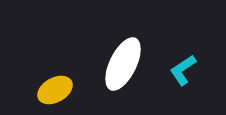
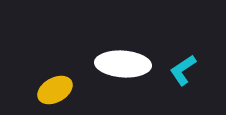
white ellipse: rotated 68 degrees clockwise
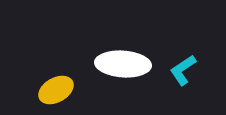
yellow ellipse: moved 1 px right
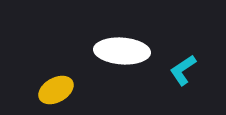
white ellipse: moved 1 px left, 13 px up
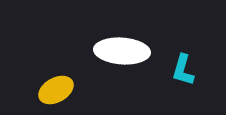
cyan L-shape: rotated 40 degrees counterclockwise
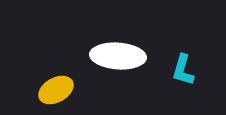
white ellipse: moved 4 px left, 5 px down
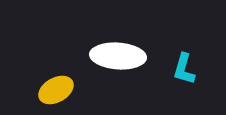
cyan L-shape: moved 1 px right, 1 px up
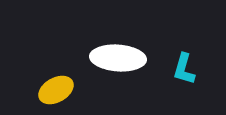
white ellipse: moved 2 px down
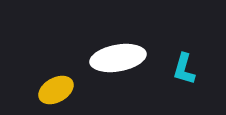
white ellipse: rotated 14 degrees counterclockwise
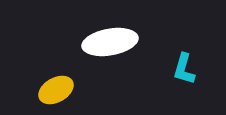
white ellipse: moved 8 px left, 16 px up
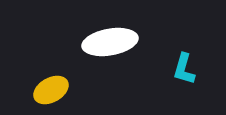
yellow ellipse: moved 5 px left
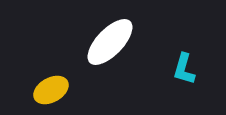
white ellipse: rotated 36 degrees counterclockwise
